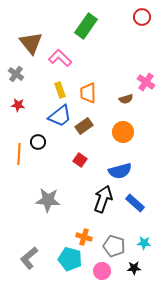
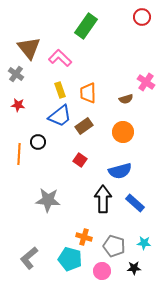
brown triangle: moved 2 px left, 5 px down
black arrow: rotated 20 degrees counterclockwise
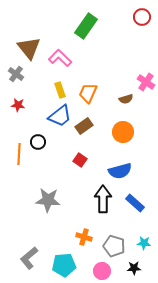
orange trapezoid: rotated 25 degrees clockwise
cyan pentagon: moved 6 px left, 6 px down; rotated 20 degrees counterclockwise
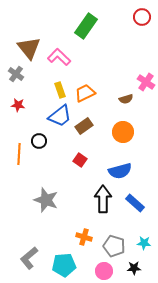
pink L-shape: moved 1 px left, 1 px up
orange trapezoid: moved 3 px left; rotated 40 degrees clockwise
black circle: moved 1 px right, 1 px up
gray star: moved 2 px left; rotated 15 degrees clockwise
pink circle: moved 2 px right
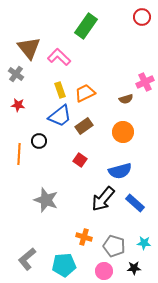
pink cross: moved 1 px left; rotated 30 degrees clockwise
black arrow: rotated 140 degrees counterclockwise
gray L-shape: moved 2 px left, 1 px down
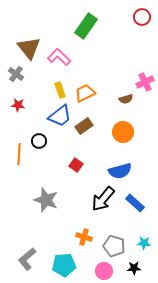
red square: moved 4 px left, 5 px down
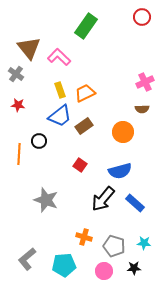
brown semicircle: moved 16 px right, 10 px down; rotated 16 degrees clockwise
red square: moved 4 px right
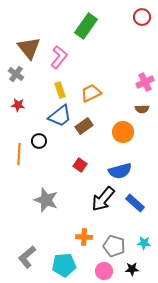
pink L-shape: rotated 85 degrees clockwise
orange trapezoid: moved 6 px right
orange cross: rotated 14 degrees counterclockwise
gray L-shape: moved 2 px up
black star: moved 2 px left, 1 px down
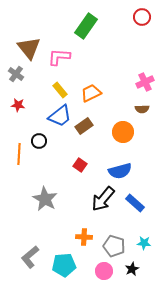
pink L-shape: rotated 125 degrees counterclockwise
yellow rectangle: rotated 21 degrees counterclockwise
gray star: moved 1 px left, 1 px up; rotated 10 degrees clockwise
gray L-shape: moved 3 px right
black star: rotated 24 degrees counterclockwise
